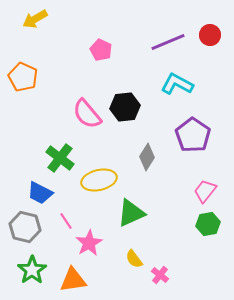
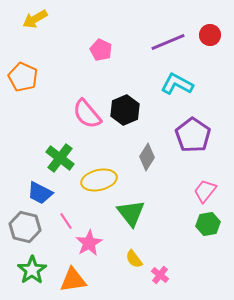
black hexagon: moved 3 px down; rotated 16 degrees counterclockwise
green triangle: rotated 44 degrees counterclockwise
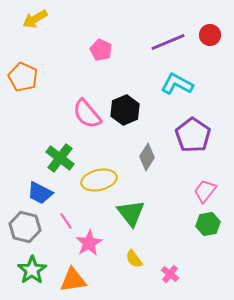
pink cross: moved 10 px right, 1 px up
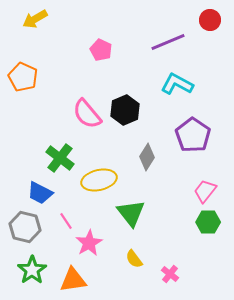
red circle: moved 15 px up
green hexagon: moved 2 px up; rotated 10 degrees clockwise
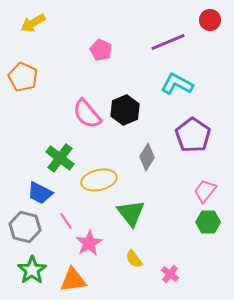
yellow arrow: moved 2 px left, 4 px down
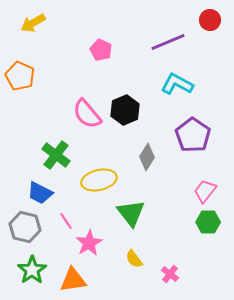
orange pentagon: moved 3 px left, 1 px up
green cross: moved 4 px left, 3 px up
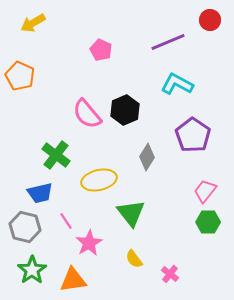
blue trapezoid: rotated 40 degrees counterclockwise
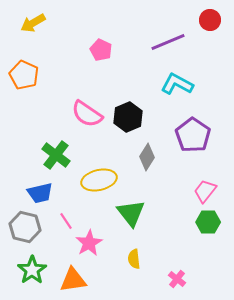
orange pentagon: moved 4 px right, 1 px up
black hexagon: moved 3 px right, 7 px down
pink semicircle: rotated 16 degrees counterclockwise
yellow semicircle: rotated 30 degrees clockwise
pink cross: moved 7 px right, 5 px down
